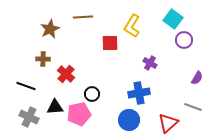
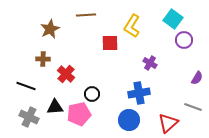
brown line: moved 3 px right, 2 px up
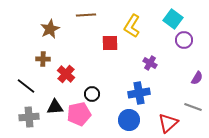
black line: rotated 18 degrees clockwise
gray cross: rotated 30 degrees counterclockwise
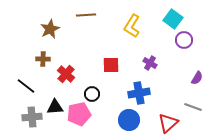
red square: moved 1 px right, 22 px down
gray cross: moved 3 px right
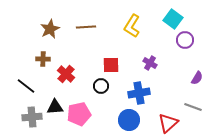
brown line: moved 12 px down
purple circle: moved 1 px right
black circle: moved 9 px right, 8 px up
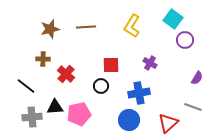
brown star: rotated 12 degrees clockwise
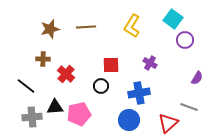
gray line: moved 4 px left
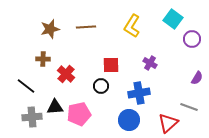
purple circle: moved 7 px right, 1 px up
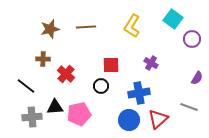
purple cross: moved 1 px right
red triangle: moved 10 px left, 4 px up
